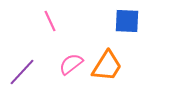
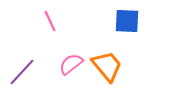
orange trapezoid: rotated 72 degrees counterclockwise
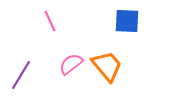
purple line: moved 1 px left, 3 px down; rotated 12 degrees counterclockwise
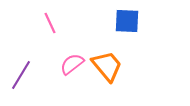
pink line: moved 2 px down
pink semicircle: moved 1 px right
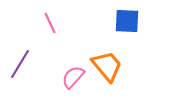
pink semicircle: moved 1 px right, 13 px down; rotated 10 degrees counterclockwise
purple line: moved 1 px left, 11 px up
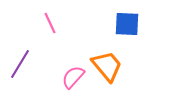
blue square: moved 3 px down
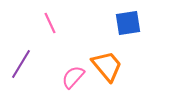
blue square: moved 1 px right, 1 px up; rotated 12 degrees counterclockwise
purple line: moved 1 px right
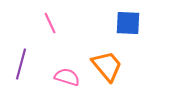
blue square: rotated 12 degrees clockwise
purple line: rotated 16 degrees counterclockwise
pink semicircle: moved 6 px left; rotated 65 degrees clockwise
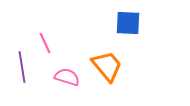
pink line: moved 5 px left, 20 px down
purple line: moved 1 px right, 3 px down; rotated 24 degrees counterclockwise
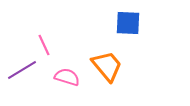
pink line: moved 1 px left, 2 px down
purple line: moved 3 px down; rotated 68 degrees clockwise
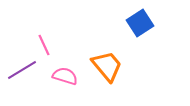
blue square: moved 12 px right; rotated 36 degrees counterclockwise
pink semicircle: moved 2 px left, 1 px up
